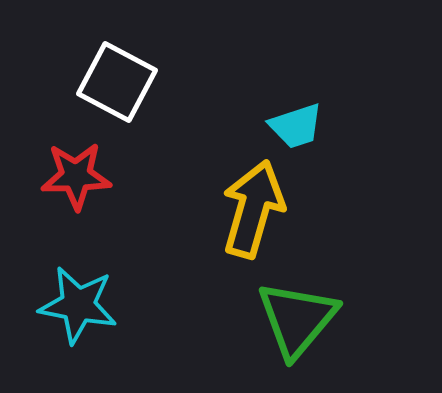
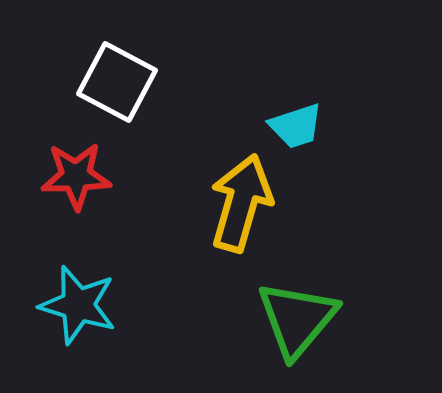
yellow arrow: moved 12 px left, 6 px up
cyan star: rotated 6 degrees clockwise
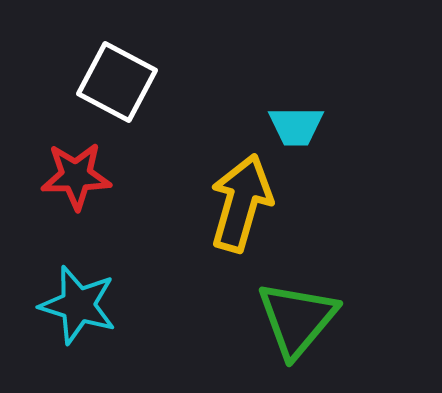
cyan trapezoid: rotated 18 degrees clockwise
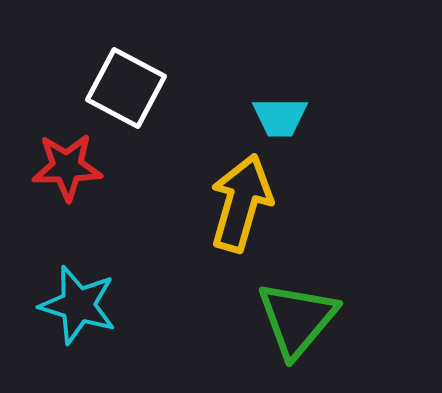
white square: moved 9 px right, 6 px down
cyan trapezoid: moved 16 px left, 9 px up
red star: moved 9 px left, 9 px up
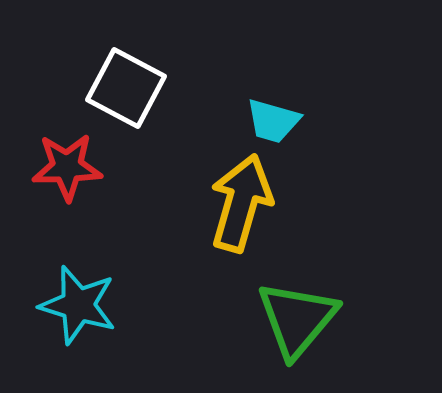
cyan trapezoid: moved 7 px left, 4 px down; rotated 16 degrees clockwise
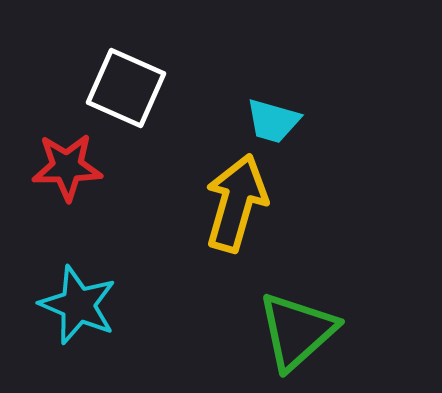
white square: rotated 4 degrees counterclockwise
yellow arrow: moved 5 px left
cyan star: rotated 6 degrees clockwise
green triangle: moved 12 px down; rotated 8 degrees clockwise
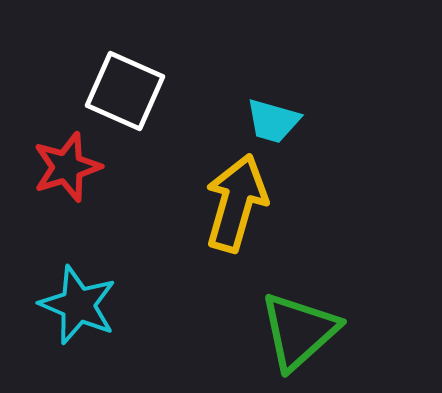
white square: moved 1 px left, 3 px down
red star: rotated 16 degrees counterclockwise
green triangle: moved 2 px right
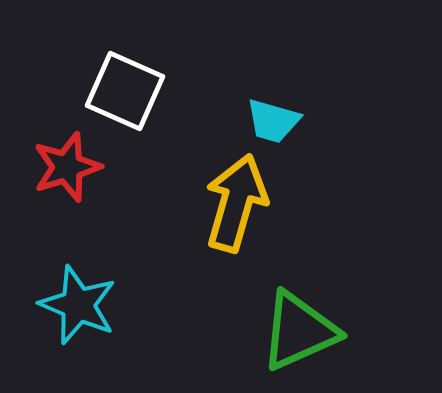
green triangle: rotated 18 degrees clockwise
